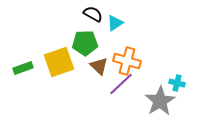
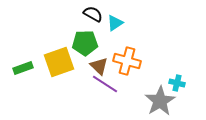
purple line: moved 16 px left; rotated 76 degrees clockwise
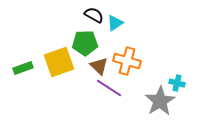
black semicircle: moved 1 px right, 1 px down
purple line: moved 4 px right, 4 px down
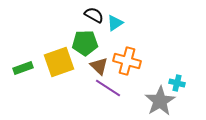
purple line: moved 1 px left
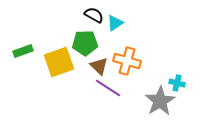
green rectangle: moved 17 px up
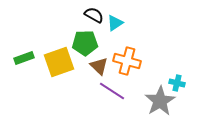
green rectangle: moved 1 px right, 7 px down
purple line: moved 4 px right, 3 px down
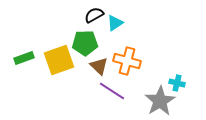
black semicircle: rotated 60 degrees counterclockwise
yellow square: moved 2 px up
